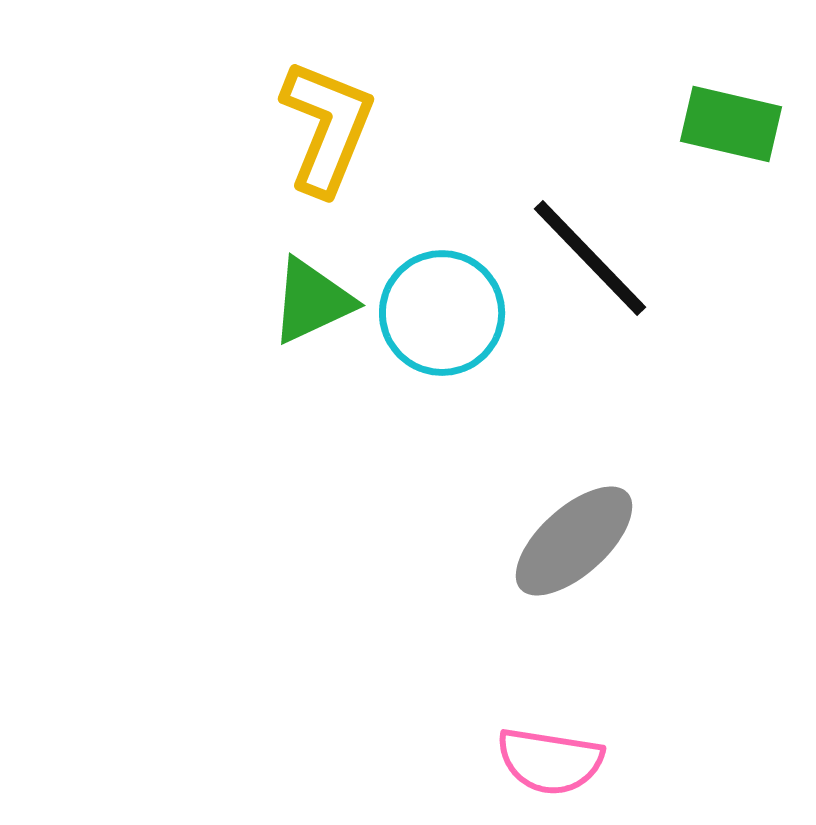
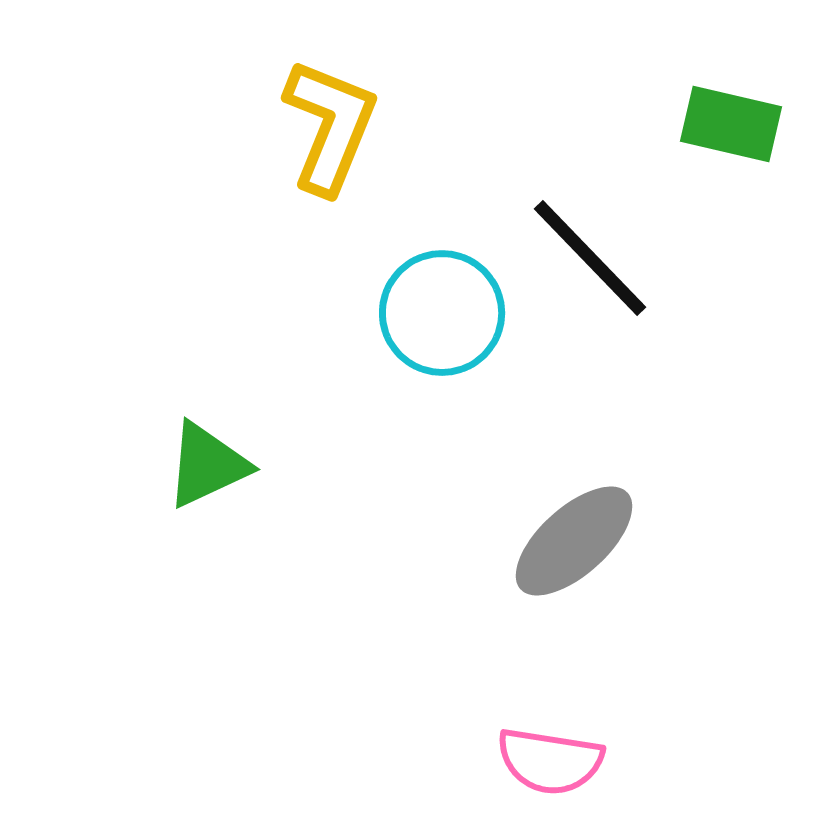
yellow L-shape: moved 3 px right, 1 px up
green triangle: moved 105 px left, 164 px down
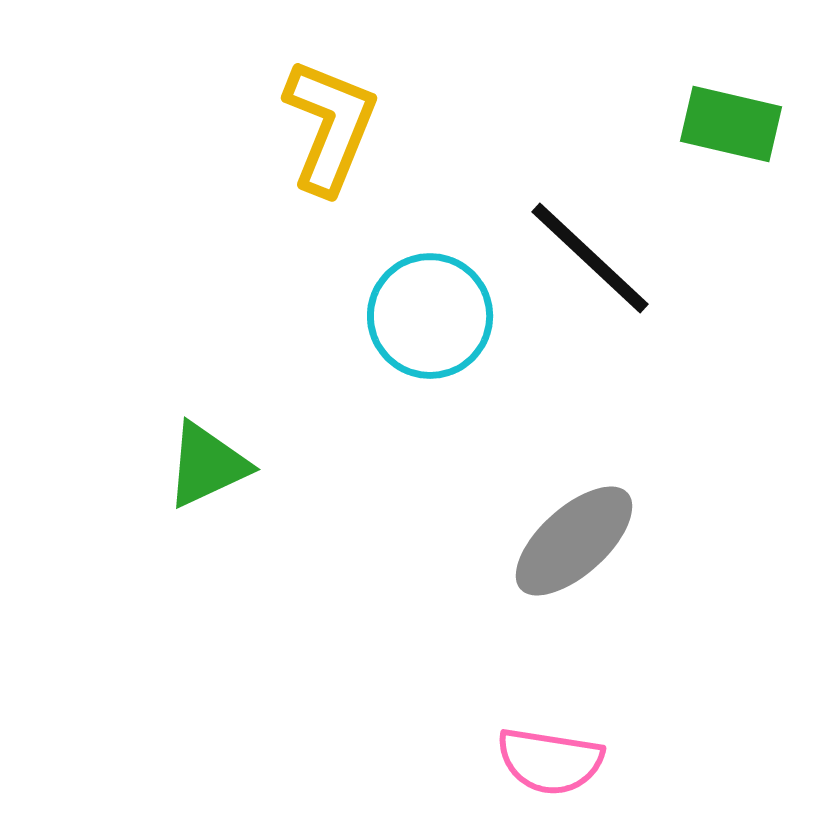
black line: rotated 3 degrees counterclockwise
cyan circle: moved 12 px left, 3 px down
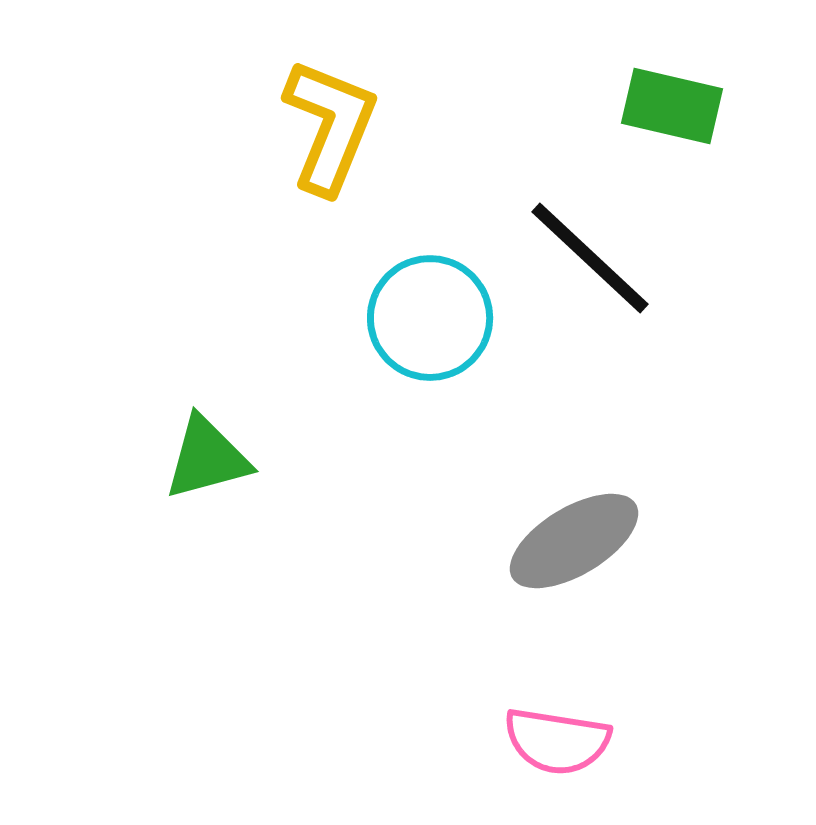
green rectangle: moved 59 px left, 18 px up
cyan circle: moved 2 px down
green triangle: moved 7 px up; rotated 10 degrees clockwise
gray ellipse: rotated 11 degrees clockwise
pink semicircle: moved 7 px right, 20 px up
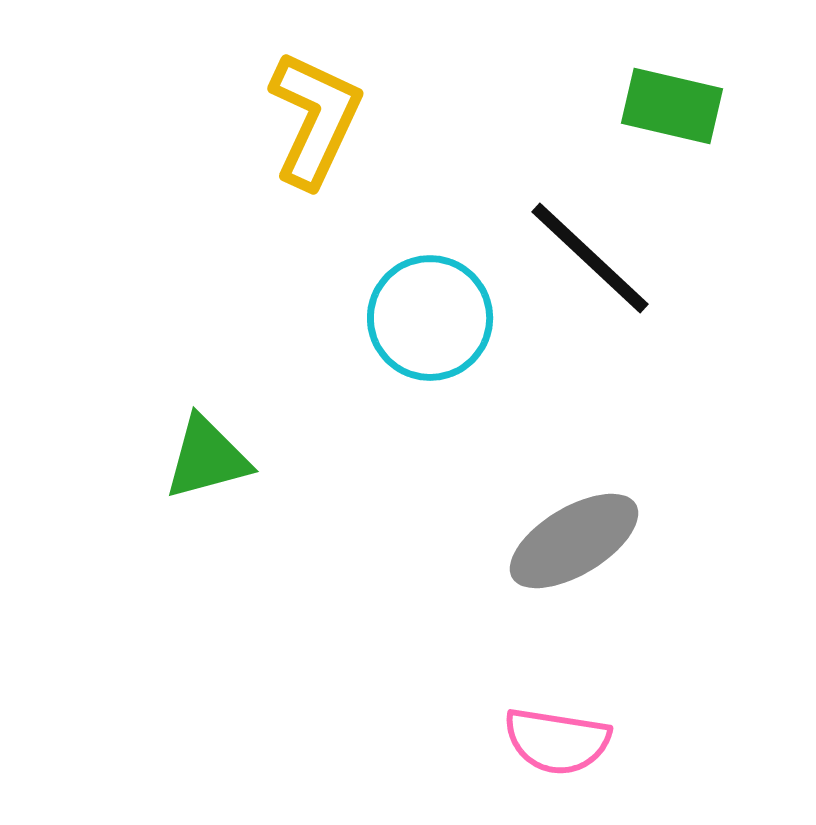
yellow L-shape: moved 15 px left, 7 px up; rotated 3 degrees clockwise
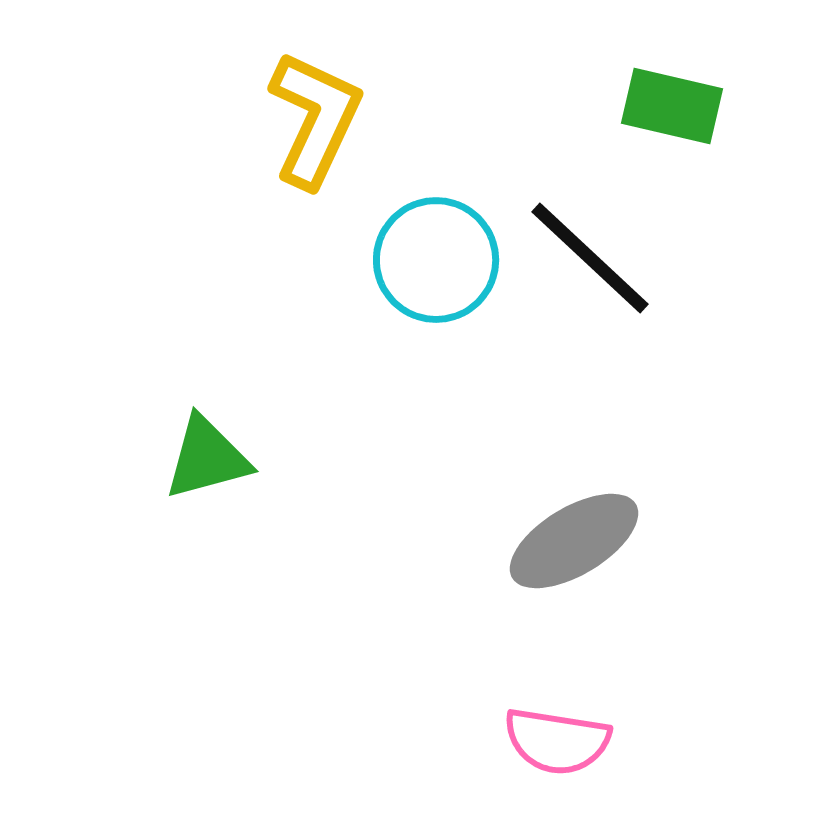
cyan circle: moved 6 px right, 58 px up
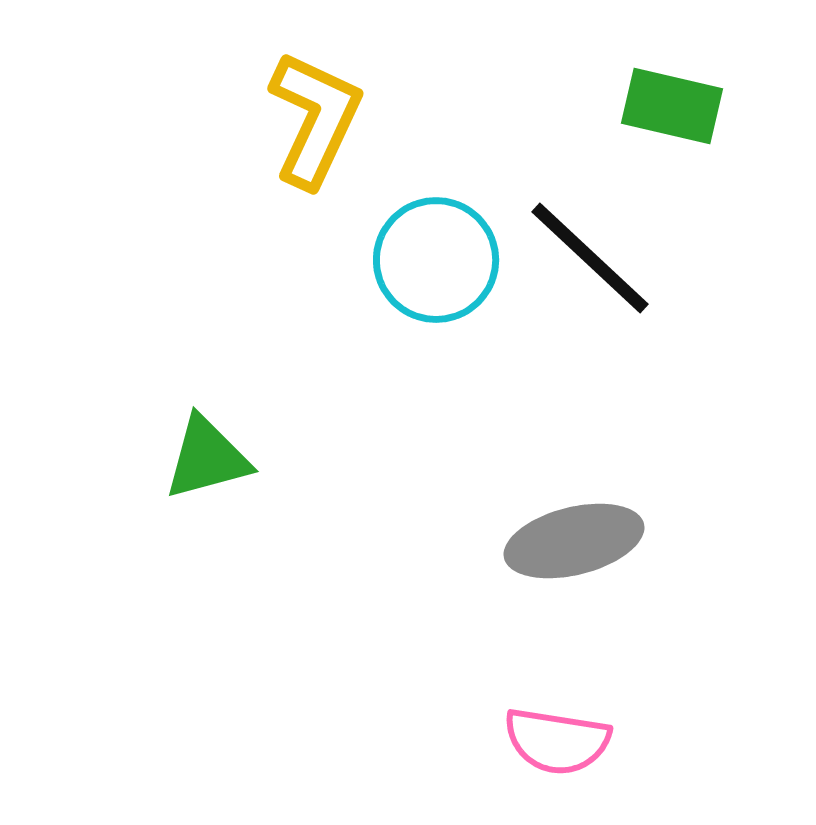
gray ellipse: rotated 17 degrees clockwise
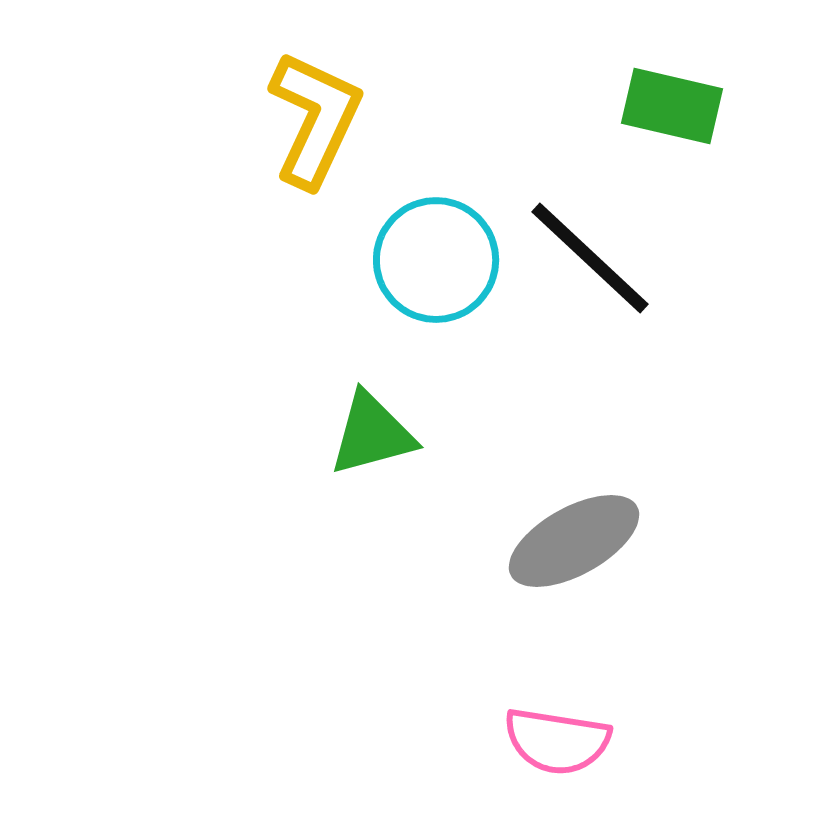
green triangle: moved 165 px right, 24 px up
gray ellipse: rotated 15 degrees counterclockwise
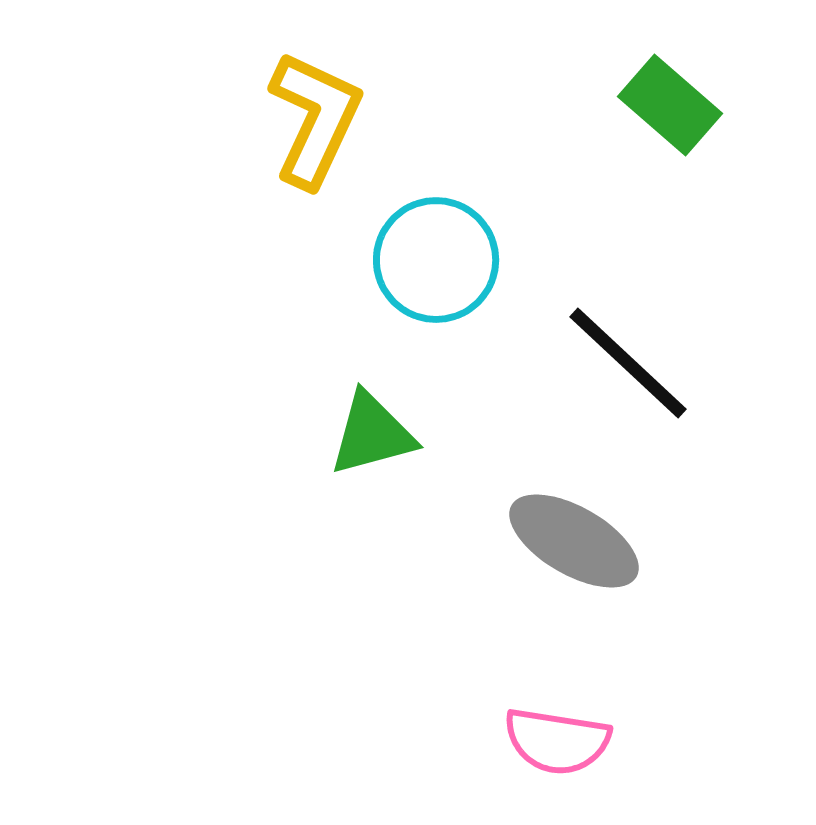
green rectangle: moved 2 px left, 1 px up; rotated 28 degrees clockwise
black line: moved 38 px right, 105 px down
gray ellipse: rotated 59 degrees clockwise
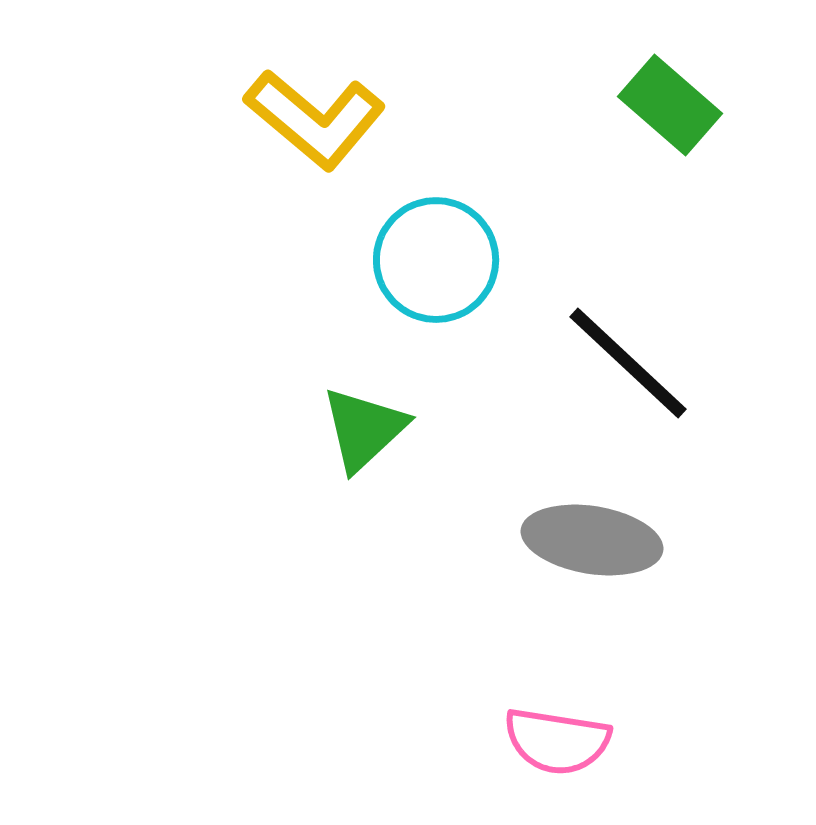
yellow L-shape: rotated 105 degrees clockwise
green triangle: moved 8 px left, 5 px up; rotated 28 degrees counterclockwise
gray ellipse: moved 18 px right, 1 px up; rotated 21 degrees counterclockwise
